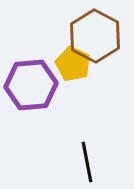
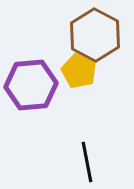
brown hexagon: moved 1 px up
yellow pentagon: moved 6 px right, 7 px down
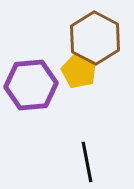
brown hexagon: moved 3 px down
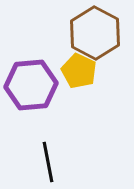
brown hexagon: moved 5 px up
black line: moved 39 px left
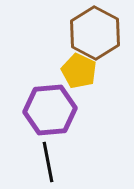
purple hexagon: moved 19 px right, 25 px down
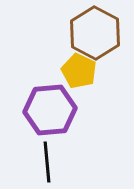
black line: moved 1 px left; rotated 6 degrees clockwise
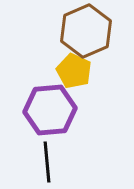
brown hexagon: moved 9 px left, 2 px up; rotated 9 degrees clockwise
yellow pentagon: moved 5 px left
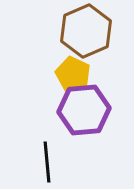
yellow pentagon: moved 1 px left, 3 px down
purple hexagon: moved 34 px right
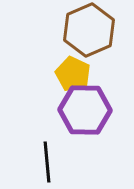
brown hexagon: moved 3 px right, 1 px up
purple hexagon: moved 1 px right; rotated 6 degrees clockwise
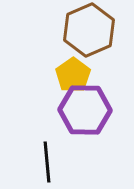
yellow pentagon: moved 1 px down; rotated 12 degrees clockwise
